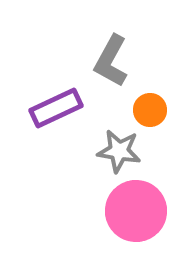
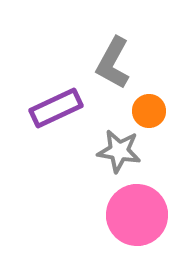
gray L-shape: moved 2 px right, 2 px down
orange circle: moved 1 px left, 1 px down
pink circle: moved 1 px right, 4 px down
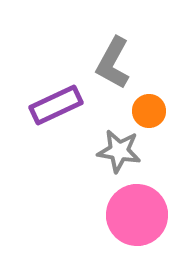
purple rectangle: moved 3 px up
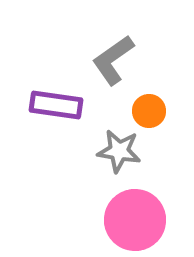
gray L-shape: moved 3 px up; rotated 26 degrees clockwise
purple rectangle: rotated 33 degrees clockwise
pink circle: moved 2 px left, 5 px down
